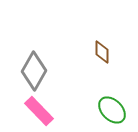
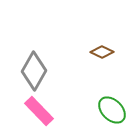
brown diamond: rotated 65 degrees counterclockwise
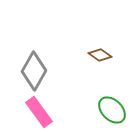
brown diamond: moved 2 px left, 3 px down; rotated 10 degrees clockwise
pink rectangle: moved 1 px down; rotated 8 degrees clockwise
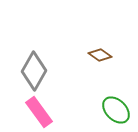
green ellipse: moved 4 px right
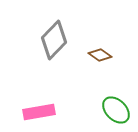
gray diamond: moved 20 px right, 31 px up; rotated 15 degrees clockwise
pink rectangle: rotated 64 degrees counterclockwise
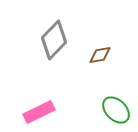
brown diamond: rotated 45 degrees counterclockwise
pink rectangle: rotated 16 degrees counterclockwise
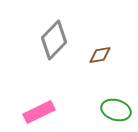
green ellipse: rotated 28 degrees counterclockwise
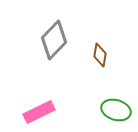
brown diamond: rotated 70 degrees counterclockwise
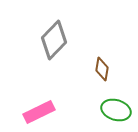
brown diamond: moved 2 px right, 14 px down
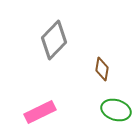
pink rectangle: moved 1 px right
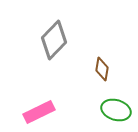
pink rectangle: moved 1 px left
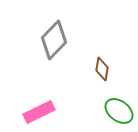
green ellipse: moved 3 px right, 1 px down; rotated 20 degrees clockwise
